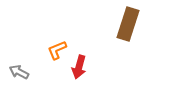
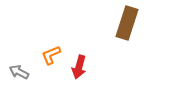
brown rectangle: moved 1 px left, 1 px up
orange L-shape: moved 6 px left, 5 px down
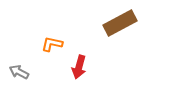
brown rectangle: moved 7 px left; rotated 44 degrees clockwise
orange L-shape: moved 1 px right, 11 px up; rotated 35 degrees clockwise
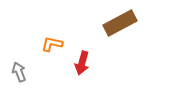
red arrow: moved 3 px right, 4 px up
gray arrow: rotated 42 degrees clockwise
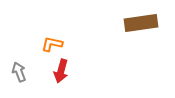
brown rectangle: moved 21 px right; rotated 20 degrees clockwise
red arrow: moved 21 px left, 8 px down
